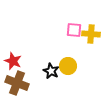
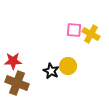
yellow cross: rotated 24 degrees clockwise
red star: rotated 24 degrees counterclockwise
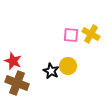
pink square: moved 3 px left, 5 px down
red star: rotated 24 degrees clockwise
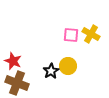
black star: rotated 14 degrees clockwise
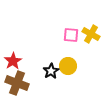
red star: rotated 18 degrees clockwise
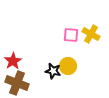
black star: moved 2 px right; rotated 28 degrees counterclockwise
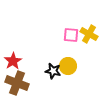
yellow cross: moved 2 px left
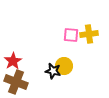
yellow cross: rotated 36 degrees counterclockwise
yellow circle: moved 4 px left
brown cross: moved 1 px left, 1 px up
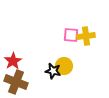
yellow cross: moved 3 px left, 2 px down
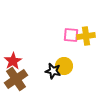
brown cross: moved 3 px up; rotated 35 degrees clockwise
